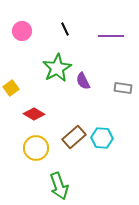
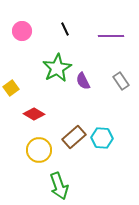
gray rectangle: moved 2 px left, 7 px up; rotated 48 degrees clockwise
yellow circle: moved 3 px right, 2 px down
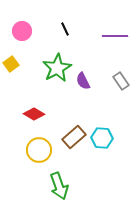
purple line: moved 4 px right
yellow square: moved 24 px up
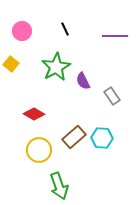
yellow square: rotated 14 degrees counterclockwise
green star: moved 1 px left, 1 px up
gray rectangle: moved 9 px left, 15 px down
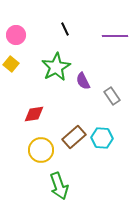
pink circle: moved 6 px left, 4 px down
red diamond: rotated 40 degrees counterclockwise
yellow circle: moved 2 px right
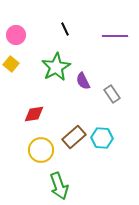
gray rectangle: moved 2 px up
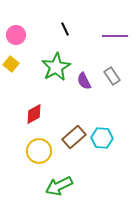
purple semicircle: moved 1 px right
gray rectangle: moved 18 px up
red diamond: rotated 20 degrees counterclockwise
yellow circle: moved 2 px left, 1 px down
green arrow: rotated 84 degrees clockwise
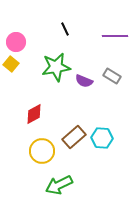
pink circle: moved 7 px down
green star: rotated 20 degrees clockwise
gray rectangle: rotated 24 degrees counterclockwise
purple semicircle: rotated 42 degrees counterclockwise
yellow circle: moved 3 px right
green arrow: moved 1 px up
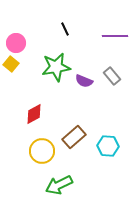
pink circle: moved 1 px down
gray rectangle: rotated 18 degrees clockwise
cyan hexagon: moved 6 px right, 8 px down
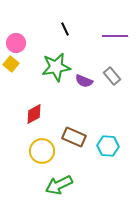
brown rectangle: rotated 65 degrees clockwise
